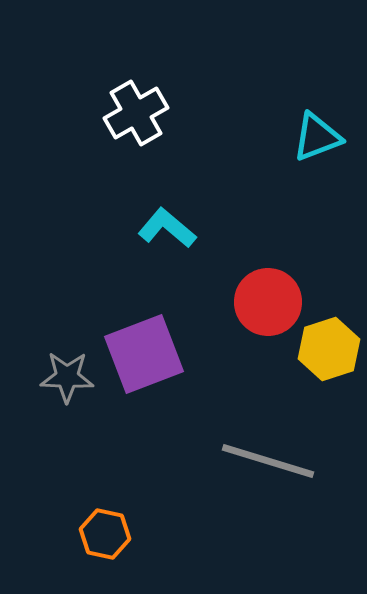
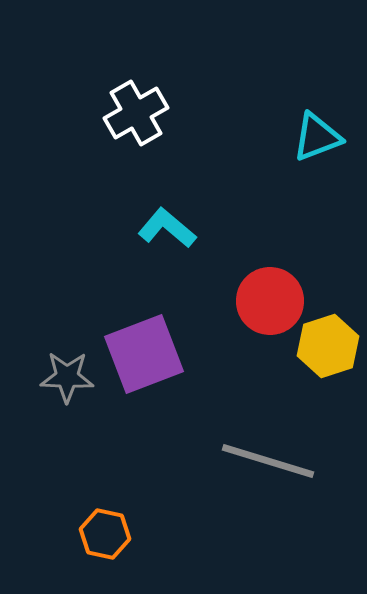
red circle: moved 2 px right, 1 px up
yellow hexagon: moved 1 px left, 3 px up
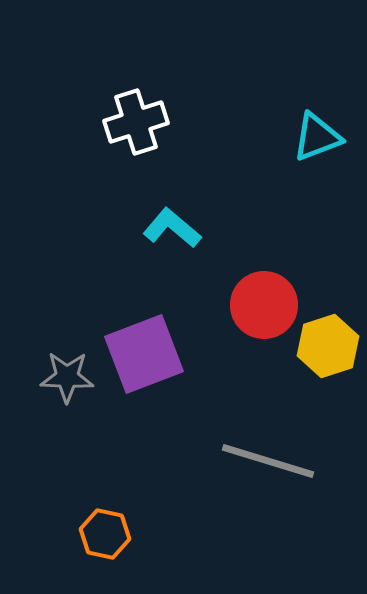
white cross: moved 9 px down; rotated 12 degrees clockwise
cyan L-shape: moved 5 px right
red circle: moved 6 px left, 4 px down
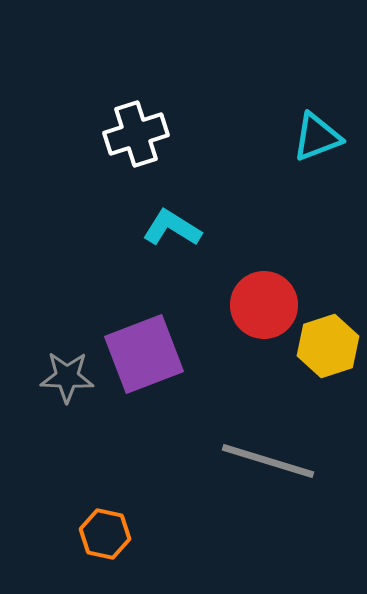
white cross: moved 12 px down
cyan L-shape: rotated 8 degrees counterclockwise
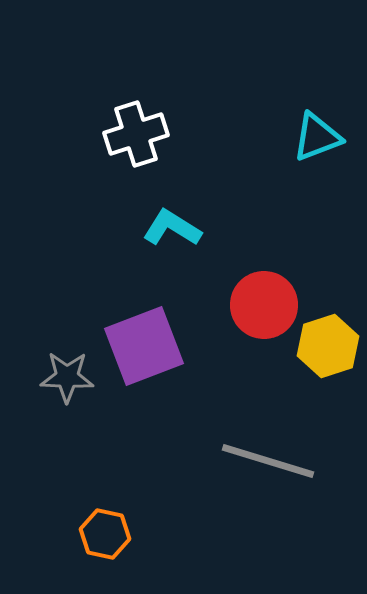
purple square: moved 8 px up
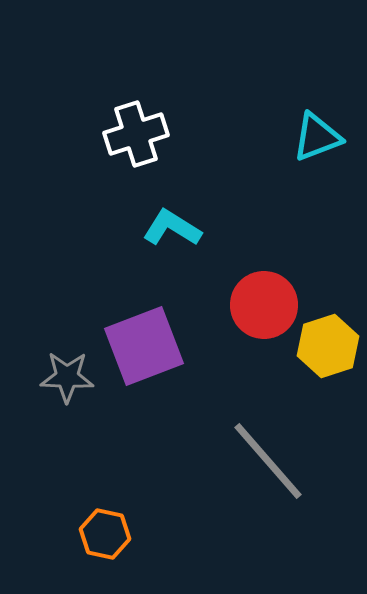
gray line: rotated 32 degrees clockwise
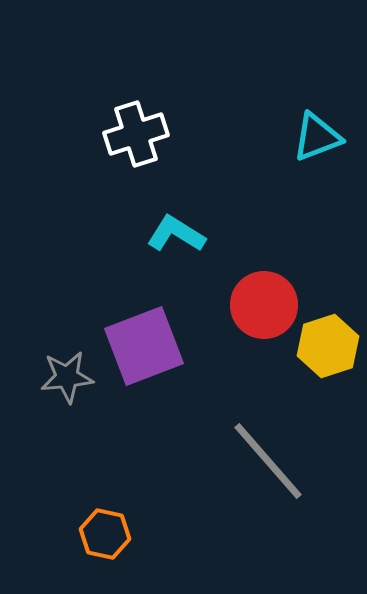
cyan L-shape: moved 4 px right, 6 px down
gray star: rotated 8 degrees counterclockwise
